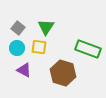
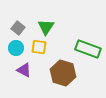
cyan circle: moved 1 px left
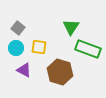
green triangle: moved 25 px right
brown hexagon: moved 3 px left, 1 px up
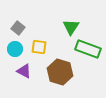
cyan circle: moved 1 px left, 1 px down
purple triangle: moved 1 px down
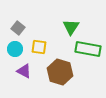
green rectangle: rotated 10 degrees counterclockwise
